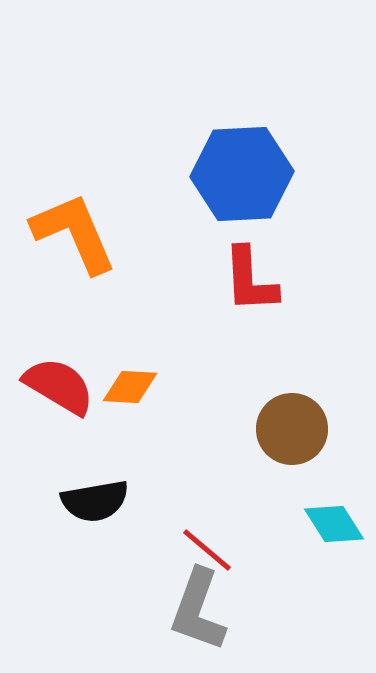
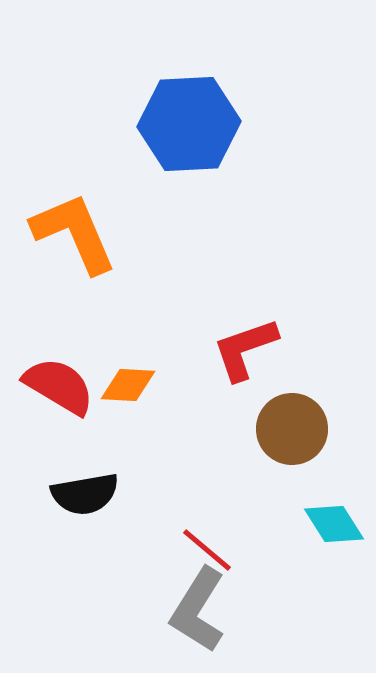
blue hexagon: moved 53 px left, 50 px up
red L-shape: moved 5 px left, 69 px down; rotated 74 degrees clockwise
orange diamond: moved 2 px left, 2 px up
black semicircle: moved 10 px left, 7 px up
gray L-shape: rotated 12 degrees clockwise
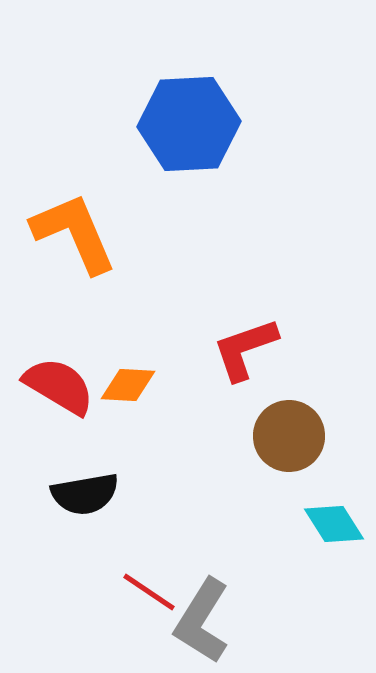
brown circle: moved 3 px left, 7 px down
red line: moved 58 px left, 42 px down; rotated 6 degrees counterclockwise
gray L-shape: moved 4 px right, 11 px down
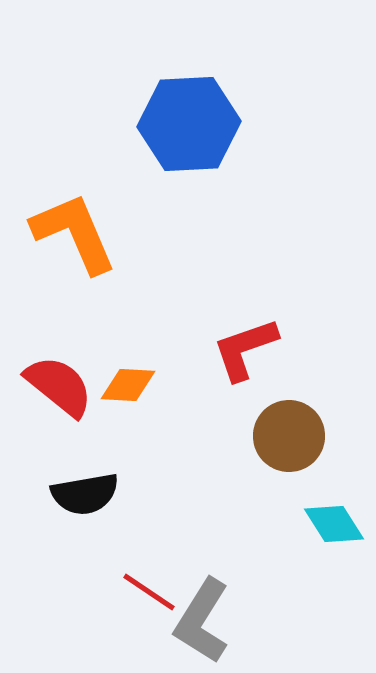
red semicircle: rotated 8 degrees clockwise
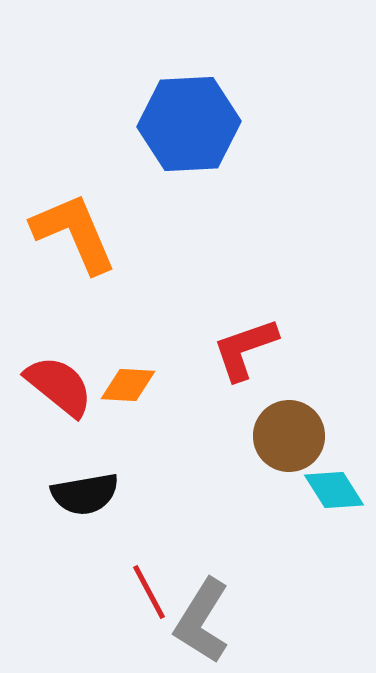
cyan diamond: moved 34 px up
red line: rotated 28 degrees clockwise
